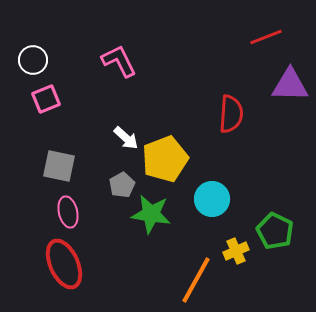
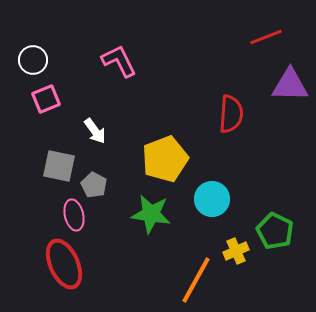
white arrow: moved 31 px left, 7 px up; rotated 12 degrees clockwise
gray pentagon: moved 28 px left; rotated 15 degrees counterclockwise
pink ellipse: moved 6 px right, 3 px down
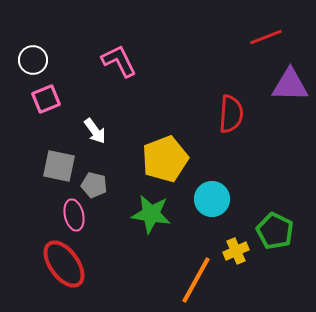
gray pentagon: rotated 15 degrees counterclockwise
red ellipse: rotated 12 degrees counterclockwise
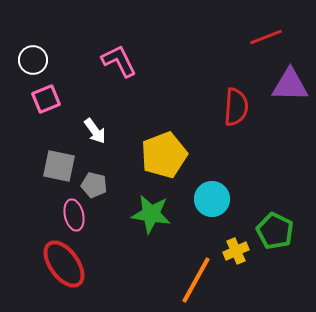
red semicircle: moved 5 px right, 7 px up
yellow pentagon: moved 1 px left, 4 px up
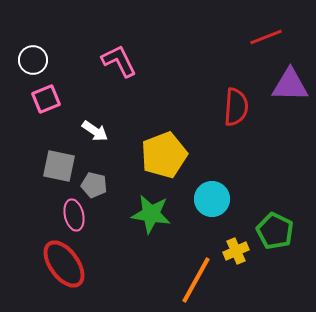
white arrow: rotated 20 degrees counterclockwise
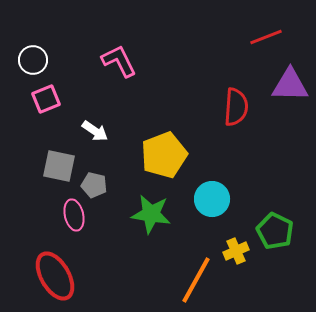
red ellipse: moved 9 px left, 12 px down; rotated 6 degrees clockwise
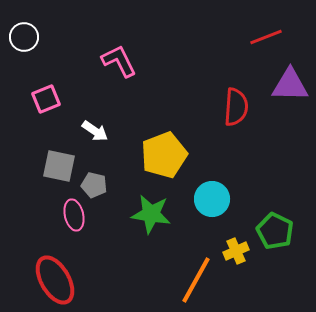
white circle: moved 9 px left, 23 px up
red ellipse: moved 4 px down
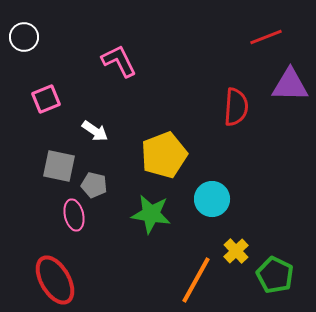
green pentagon: moved 44 px down
yellow cross: rotated 20 degrees counterclockwise
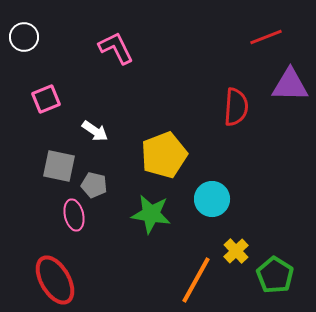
pink L-shape: moved 3 px left, 13 px up
green pentagon: rotated 6 degrees clockwise
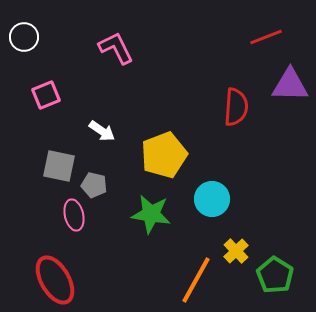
pink square: moved 4 px up
white arrow: moved 7 px right
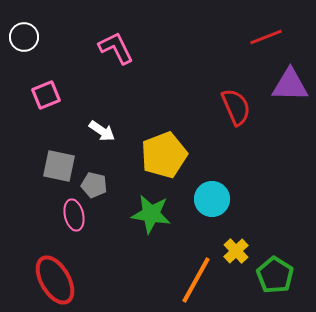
red semicircle: rotated 27 degrees counterclockwise
